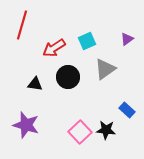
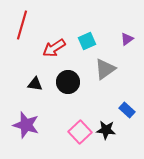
black circle: moved 5 px down
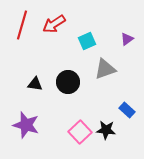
red arrow: moved 24 px up
gray triangle: rotated 15 degrees clockwise
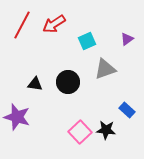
red line: rotated 12 degrees clockwise
purple star: moved 9 px left, 8 px up
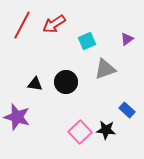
black circle: moved 2 px left
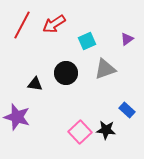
black circle: moved 9 px up
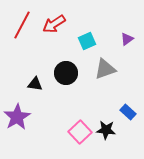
blue rectangle: moved 1 px right, 2 px down
purple star: rotated 24 degrees clockwise
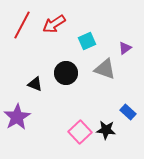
purple triangle: moved 2 px left, 9 px down
gray triangle: rotated 40 degrees clockwise
black triangle: rotated 14 degrees clockwise
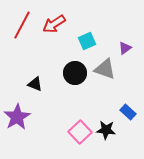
black circle: moved 9 px right
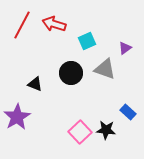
red arrow: rotated 50 degrees clockwise
black circle: moved 4 px left
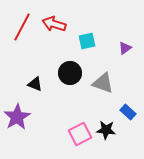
red line: moved 2 px down
cyan square: rotated 12 degrees clockwise
gray triangle: moved 2 px left, 14 px down
black circle: moved 1 px left
pink square: moved 2 px down; rotated 15 degrees clockwise
